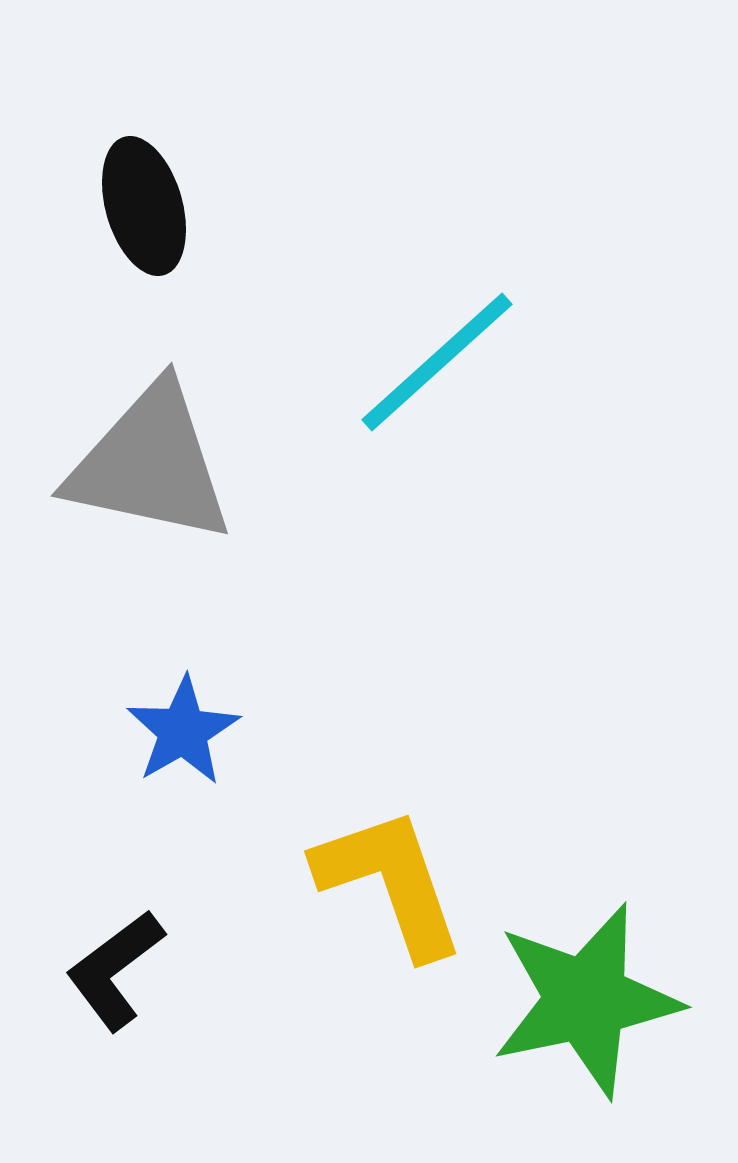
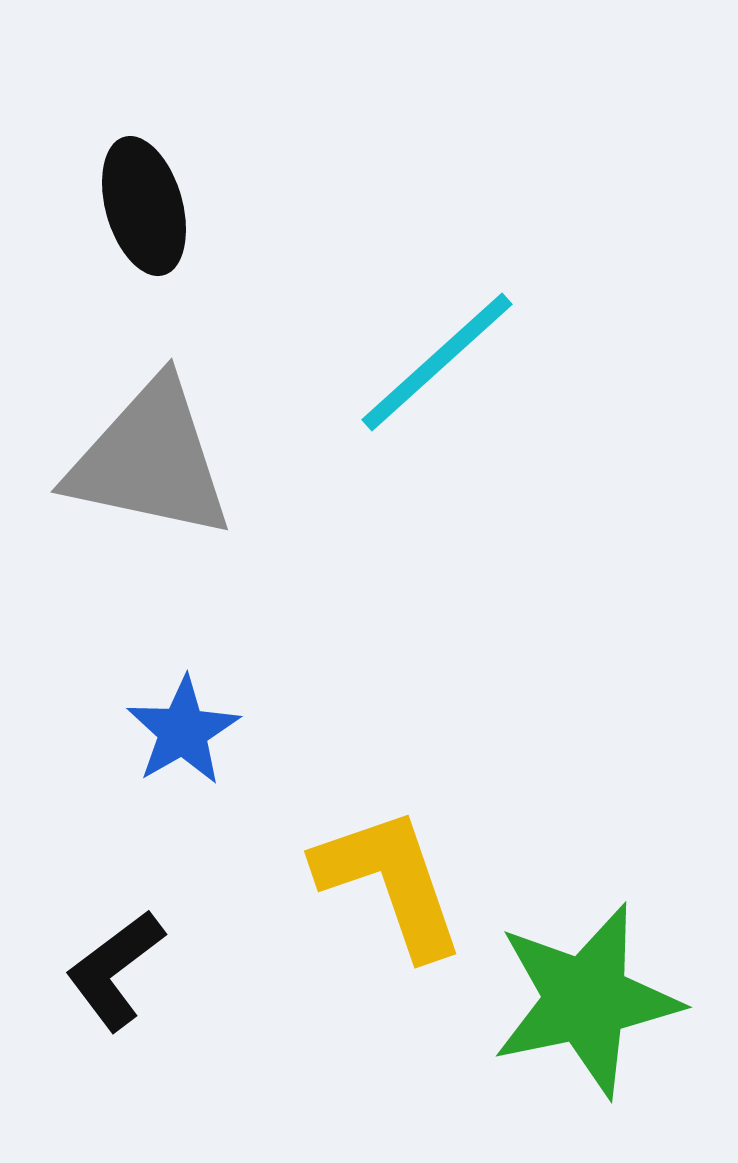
gray triangle: moved 4 px up
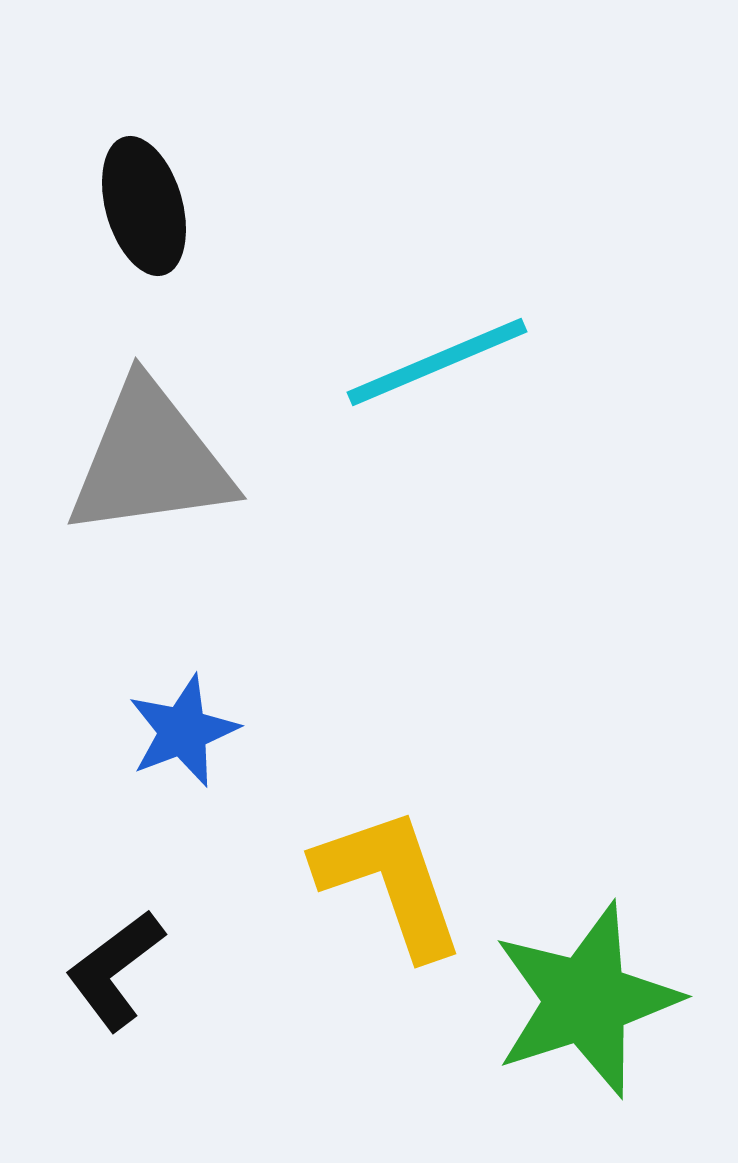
cyan line: rotated 19 degrees clockwise
gray triangle: rotated 20 degrees counterclockwise
blue star: rotated 9 degrees clockwise
green star: rotated 6 degrees counterclockwise
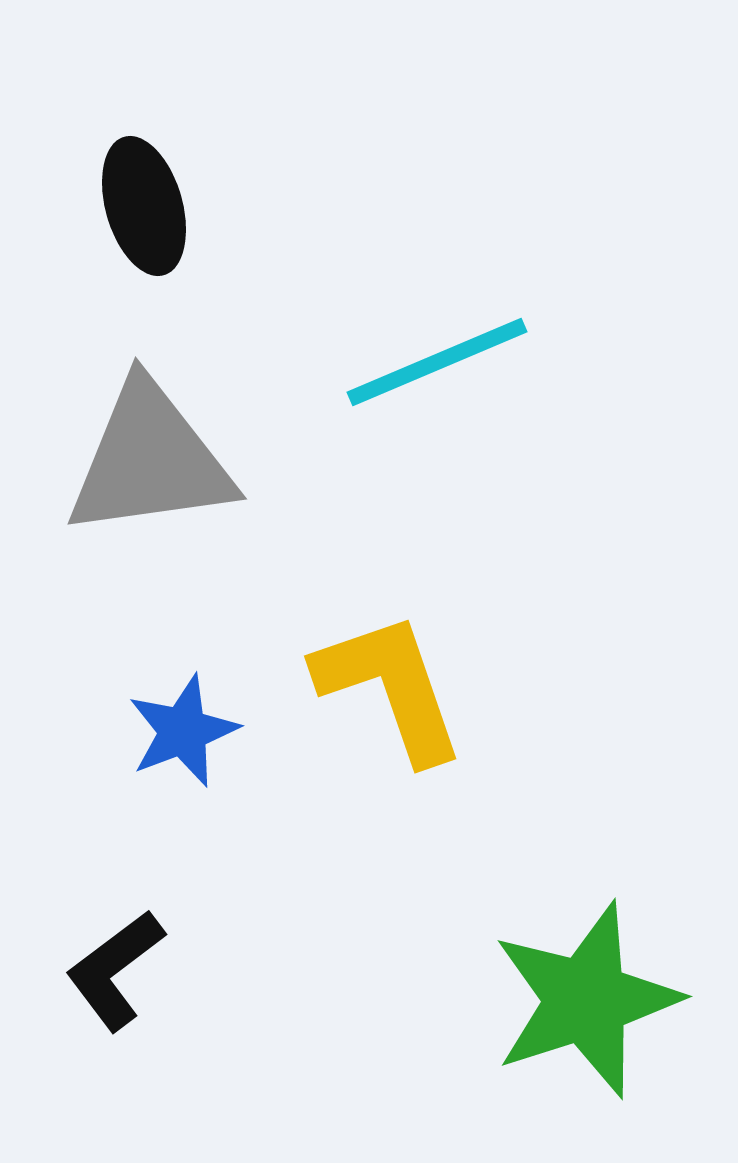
yellow L-shape: moved 195 px up
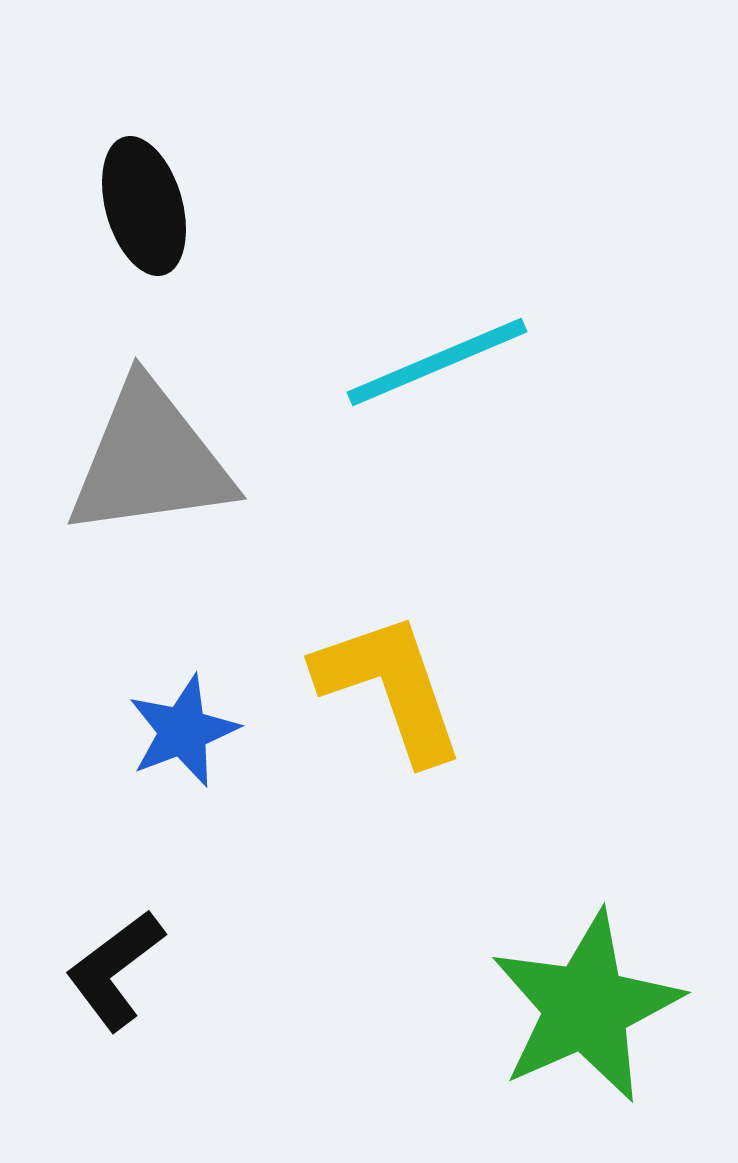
green star: moved 7 px down; rotated 6 degrees counterclockwise
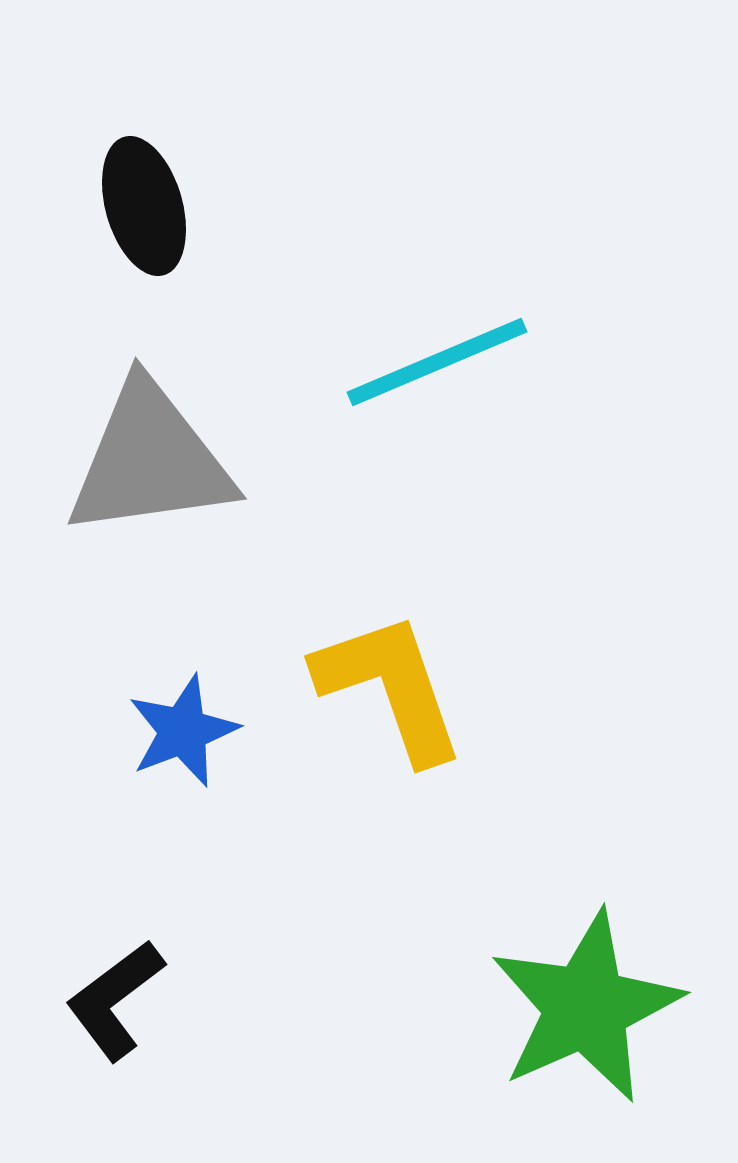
black L-shape: moved 30 px down
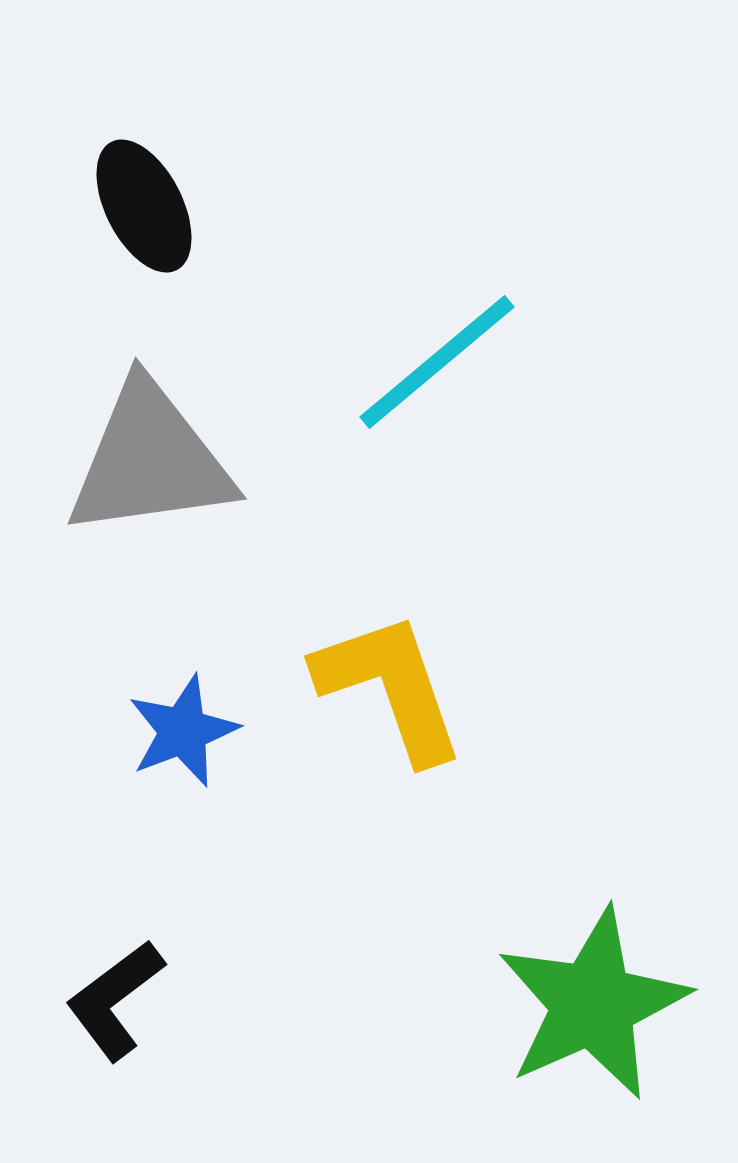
black ellipse: rotated 11 degrees counterclockwise
cyan line: rotated 17 degrees counterclockwise
green star: moved 7 px right, 3 px up
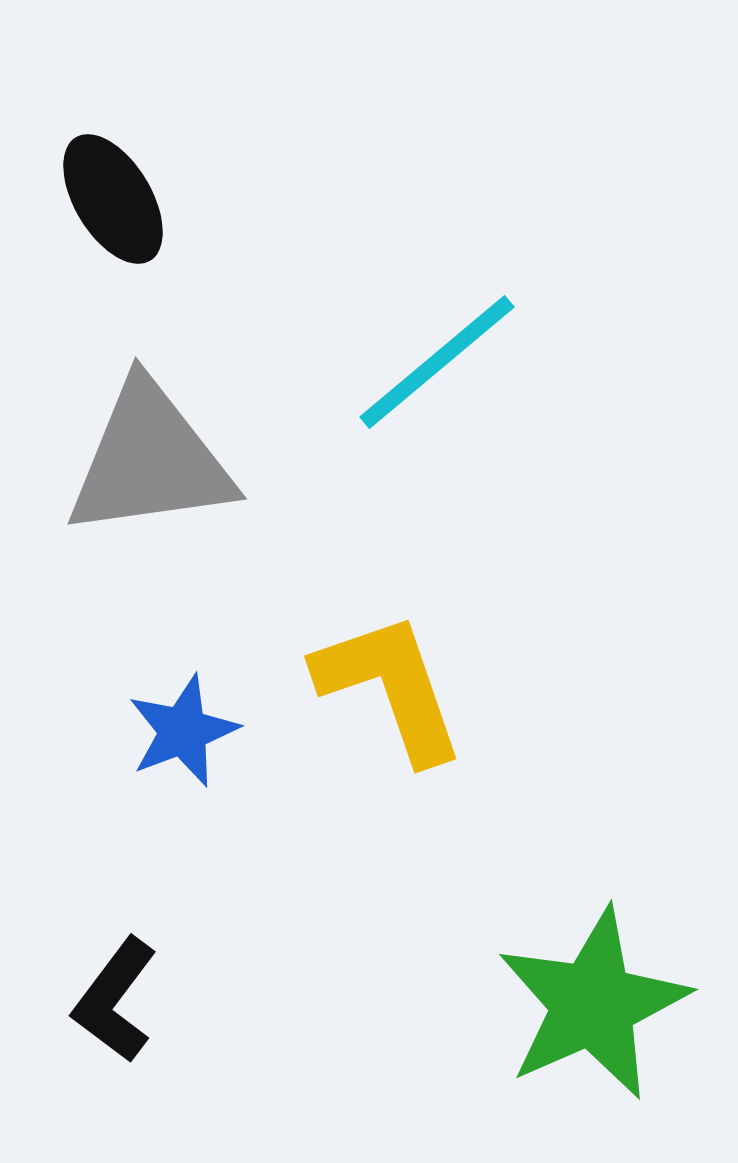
black ellipse: moved 31 px left, 7 px up; rotated 4 degrees counterclockwise
black L-shape: rotated 16 degrees counterclockwise
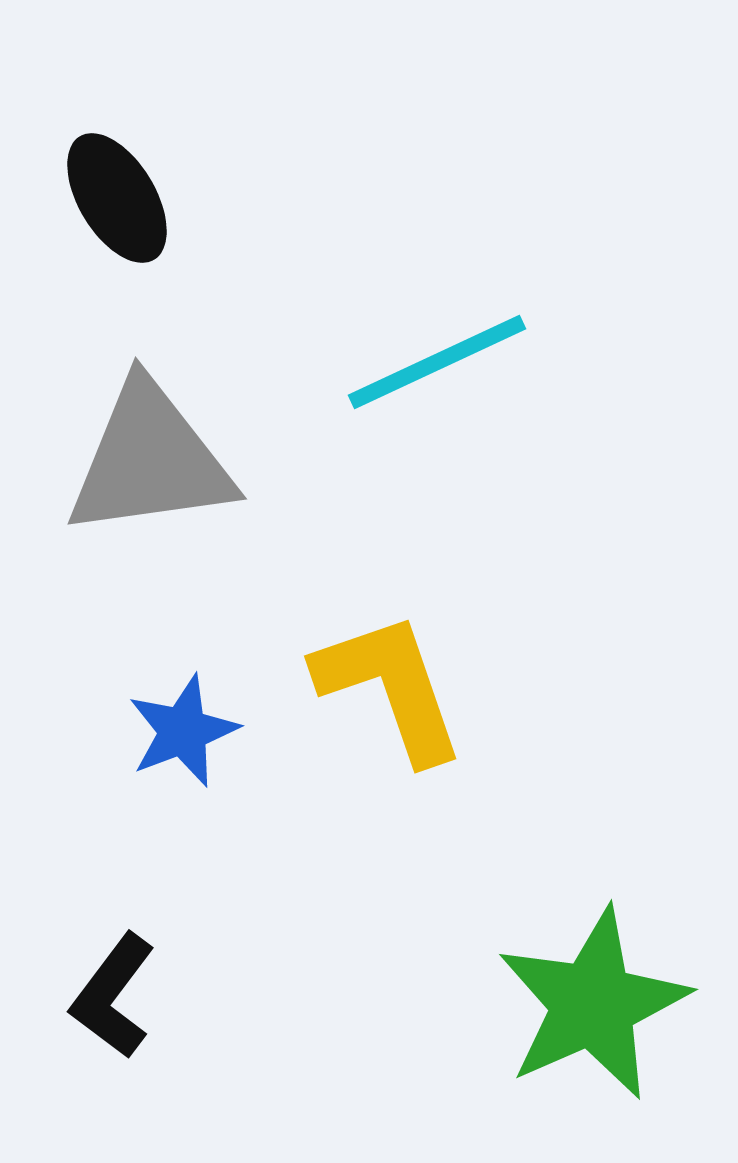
black ellipse: moved 4 px right, 1 px up
cyan line: rotated 15 degrees clockwise
black L-shape: moved 2 px left, 4 px up
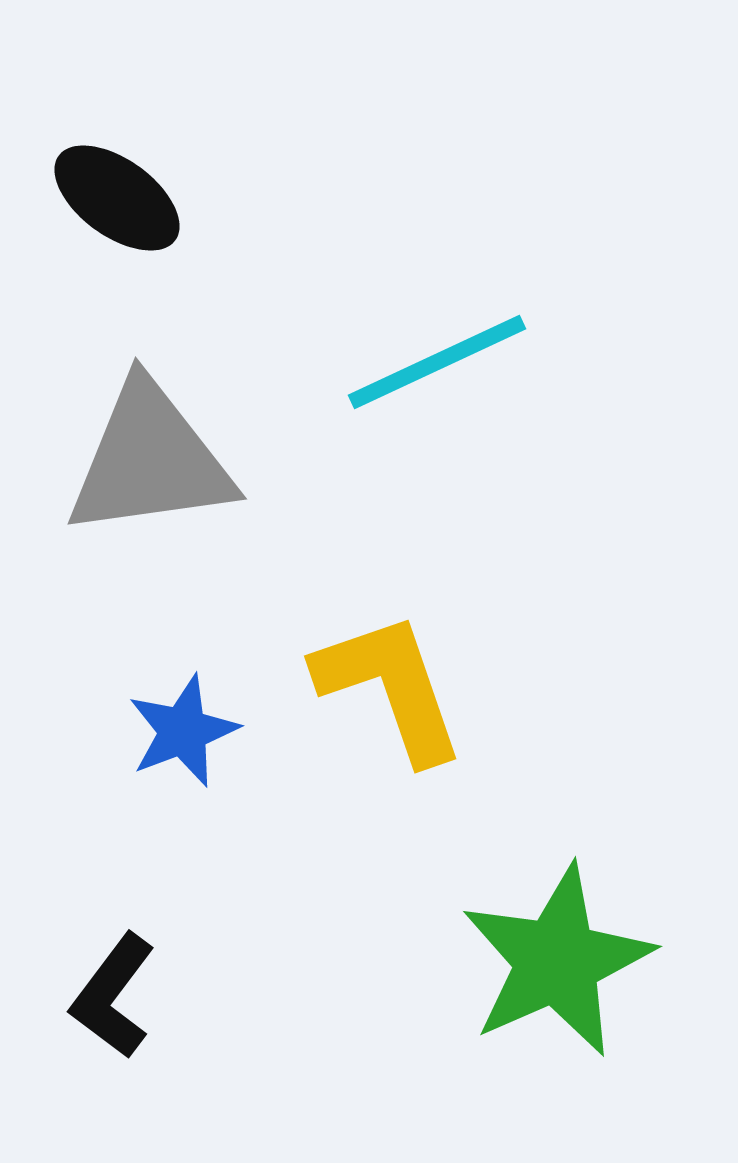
black ellipse: rotated 23 degrees counterclockwise
green star: moved 36 px left, 43 px up
